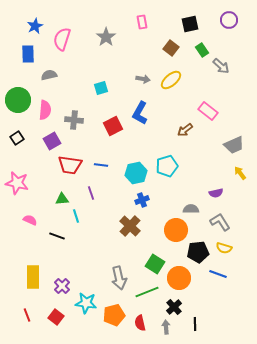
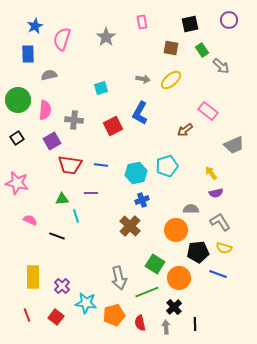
brown square at (171, 48): rotated 28 degrees counterclockwise
yellow arrow at (240, 173): moved 29 px left
purple line at (91, 193): rotated 72 degrees counterclockwise
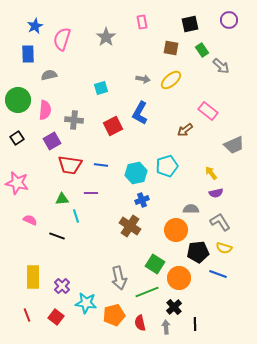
brown cross at (130, 226): rotated 10 degrees counterclockwise
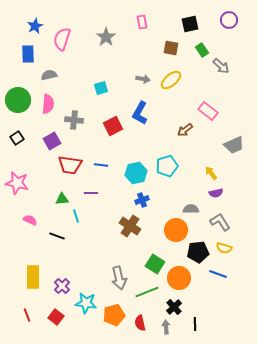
pink semicircle at (45, 110): moved 3 px right, 6 px up
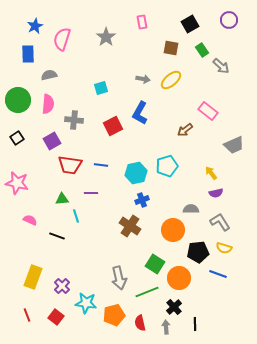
black square at (190, 24): rotated 18 degrees counterclockwise
orange circle at (176, 230): moved 3 px left
yellow rectangle at (33, 277): rotated 20 degrees clockwise
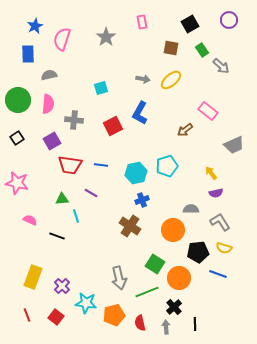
purple line at (91, 193): rotated 32 degrees clockwise
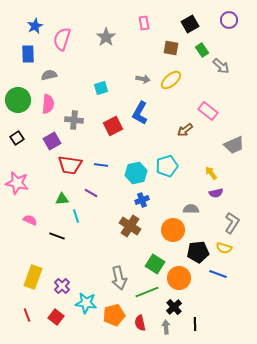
pink rectangle at (142, 22): moved 2 px right, 1 px down
gray L-shape at (220, 222): moved 12 px right, 1 px down; rotated 65 degrees clockwise
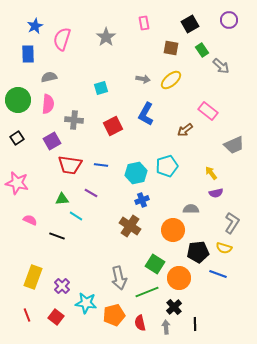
gray semicircle at (49, 75): moved 2 px down
blue L-shape at (140, 113): moved 6 px right, 1 px down
cyan line at (76, 216): rotated 40 degrees counterclockwise
